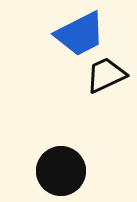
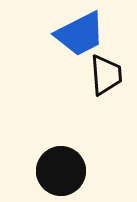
black trapezoid: rotated 111 degrees clockwise
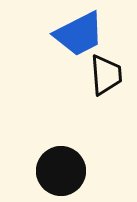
blue trapezoid: moved 1 px left
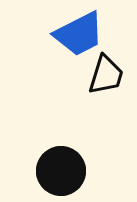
black trapezoid: rotated 21 degrees clockwise
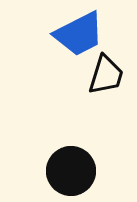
black circle: moved 10 px right
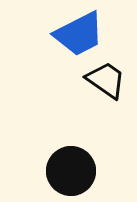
black trapezoid: moved 5 px down; rotated 72 degrees counterclockwise
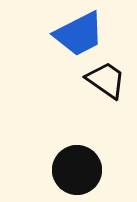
black circle: moved 6 px right, 1 px up
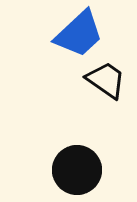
blue trapezoid: rotated 16 degrees counterclockwise
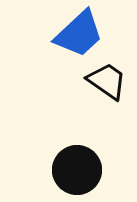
black trapezoid: moved 1 px right, 1 px down
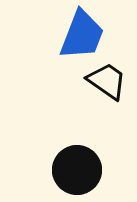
blue trapezoid: moved 3 px right, 1 px down; rotated 26 degrees counterclockwise
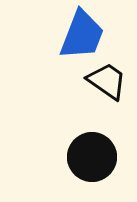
black circle: moved 15 px right, 13 px up
